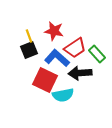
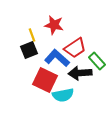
red star: moved 6 px up
yellow line: moved 3 px right, 1 px up
green rectangle: moved 7 px down
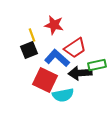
green rectangle: moved 4 px down; rotated 60 degrees counterclockwise
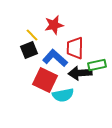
red star: rotated 24 degrees counterclockwise
yellow line: rotated 24 degrees counterclockwise
red trapezoid: rotated 125 degrees clockwise
blue L-shape: moved 2 px left
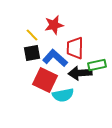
black square: moved 3 px right, 3 px down; rotated 12 degrees clockwise
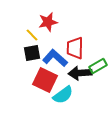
red star: moved 6 px left, 3 px up
green rectangle: moved 1 px right, 1 px down; rotated 18 degrees counterclockwise
cyan semicircle: rotated 25 degrees counterclockwise
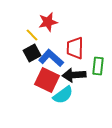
black square: rotated 18 degrees counterclockwise
blue L-shape: moved 4 px left
green rectangle: rotated 54 degrees counterclockwise
black arrow: moved 6 px left, 2 px down
red square: moved 2 px right
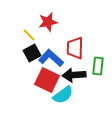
yellow line: moved 3 px left
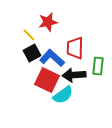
blue L-shape: moved 1 px right
